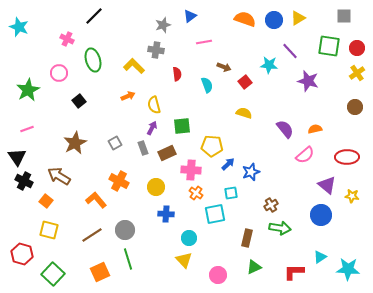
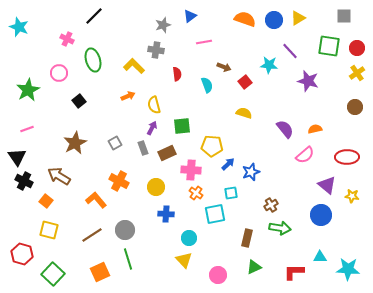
cyan triangle at (320, 257): rotated 32 degrees clockwise
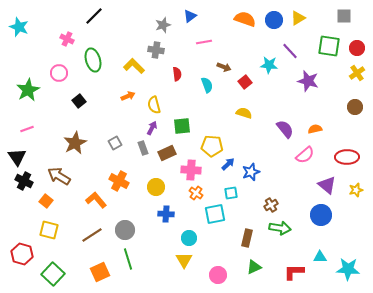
yellow star at (352, 196): moved 4 px right, 6 px up; rotated 24 degrees counterclockwise
yellow triangle at (184, 260): rotated 12 degrees clockwise
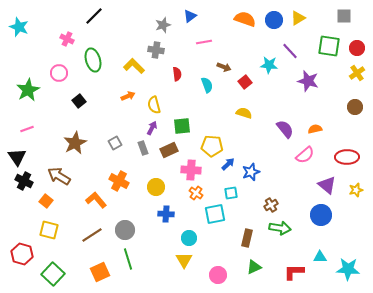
brown rectangle at (167, 153): moved 2 px right, 3 px up
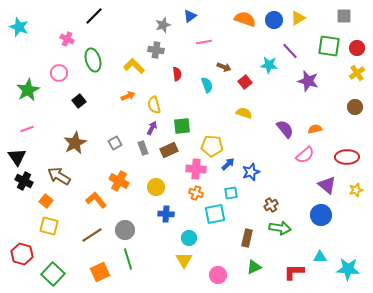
pink cross at (191, 170): moved 5 px right, 1 px up
orange cross at (196, 193): rotated 16 degrees counterclockwise
yellow square at (49, 230): moved 4 px up
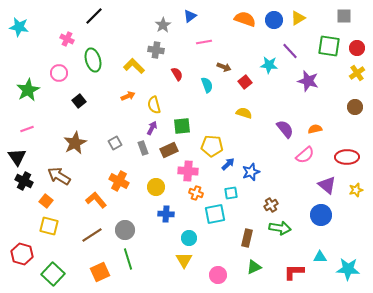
gray star at (163, 25): rotated 14 degrees counterclockwise
cyan star at (19, 27): rotated 12 degrees counterclockwise
red semicircle at (177, 74): rotated 24 degrees counterclockwise
pink cross at (196, 169): moved 8 px left, 2 px down
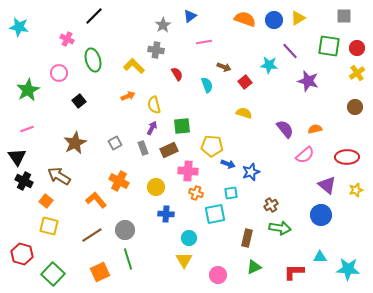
blue arrow at (228, 164): rotated 64 degrees clockwise
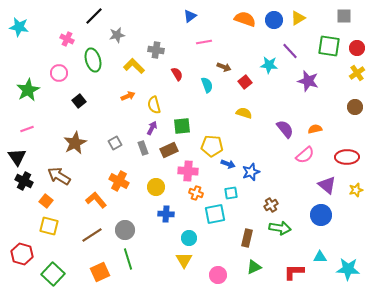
gray star at (163, 25): moved 46 px left, 10 px down; rotated 21 degrees clockwise
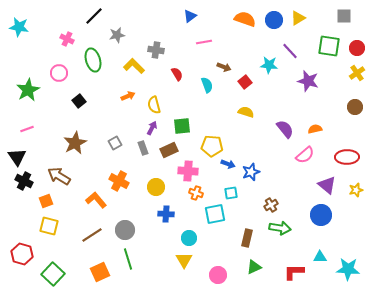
yellow semicircle at (244, 113): moved 2 px right, 1 px up
orange square at (46, 201): rotated 32 degrees clockwise
